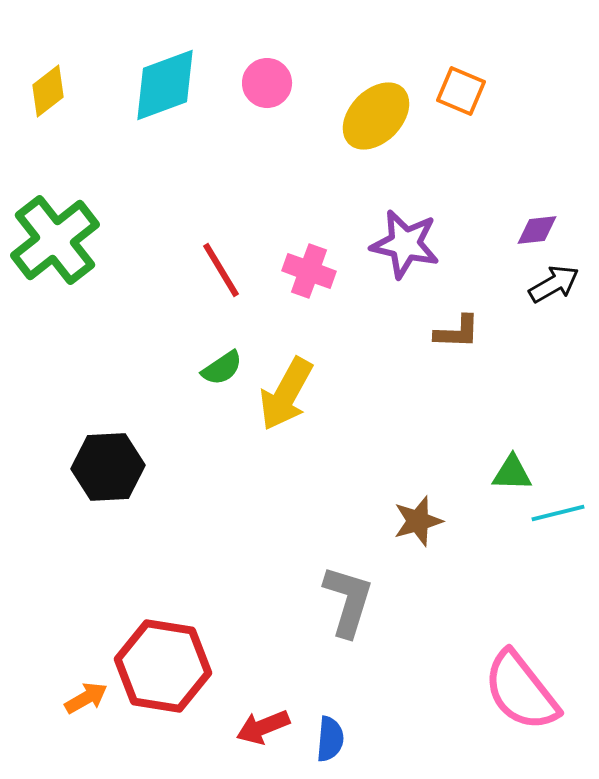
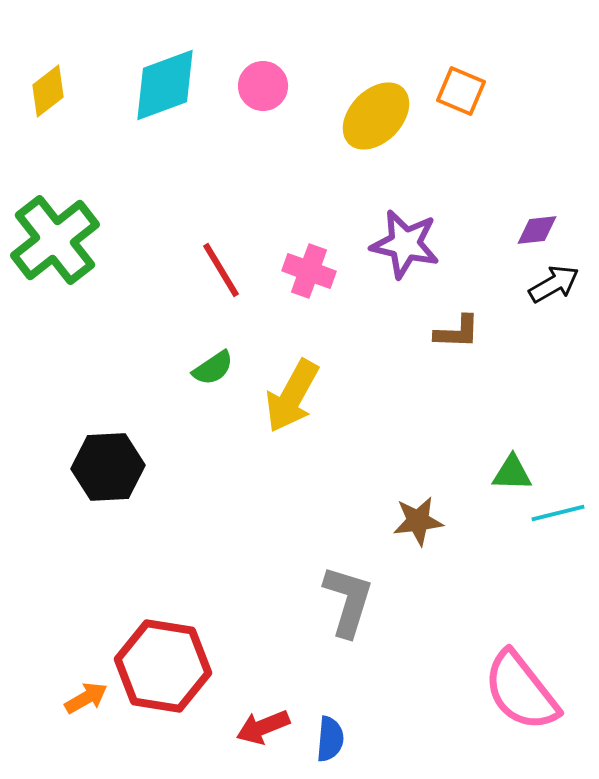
pink circle: moved 4 px left, 3 px down
green semicircle: moved 9 px left
yellow arrow: moved 6 px right, 2 px down
brown star: rotated 9 degrees clockwise
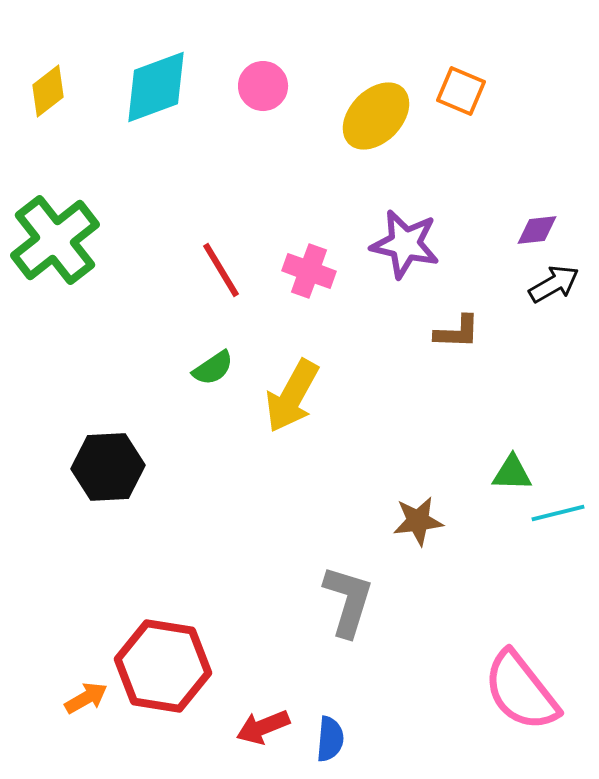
cyan diamond: moved 9 px left, 2 px down
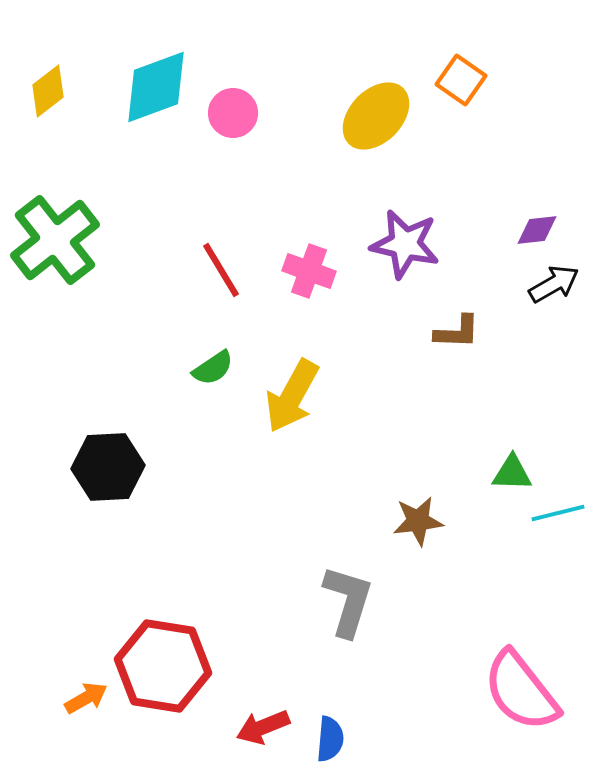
pink circle: moved 30 px left, 27 px down
orange square: moved 11 px up; rotated 12 degrees clockwise
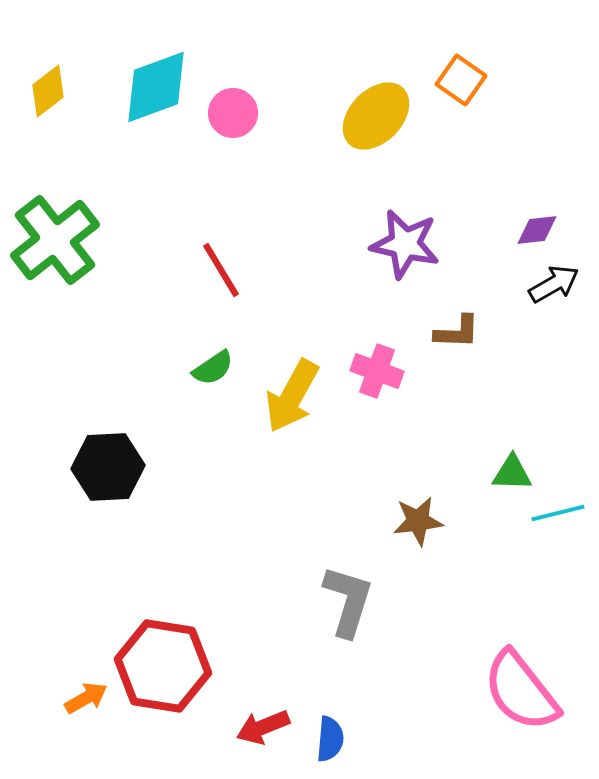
pink cross: moved 68 px right, 100 px down
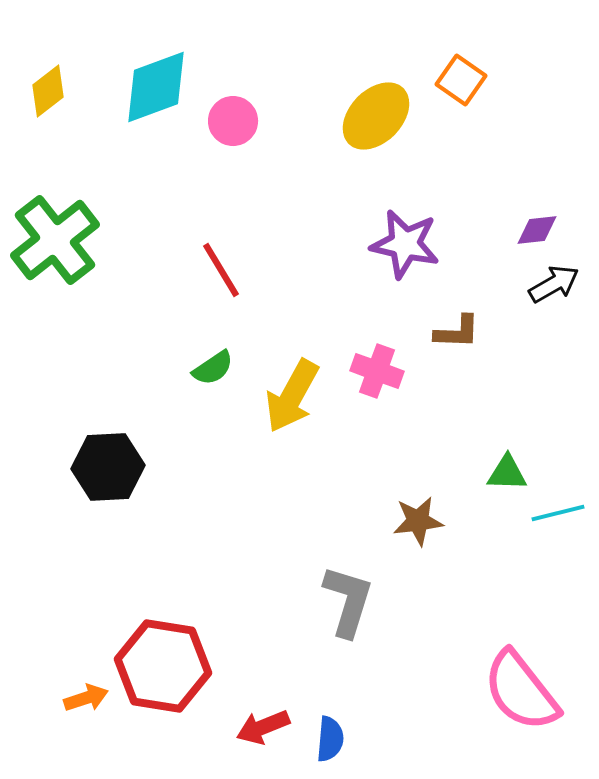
pink circle: moved 8 px down
green triangle: moved 5 px left
orange arrow: rotated 12 degrees clockwise
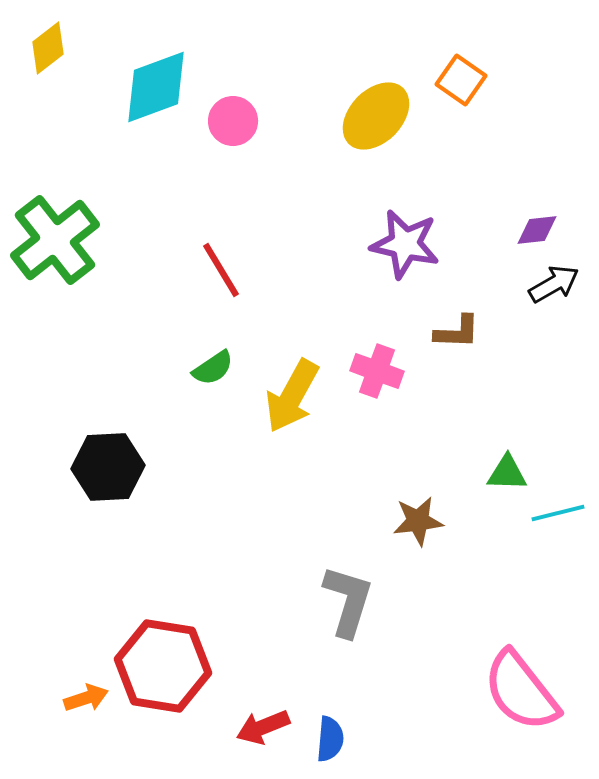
yellow diamond: moved 43 px up
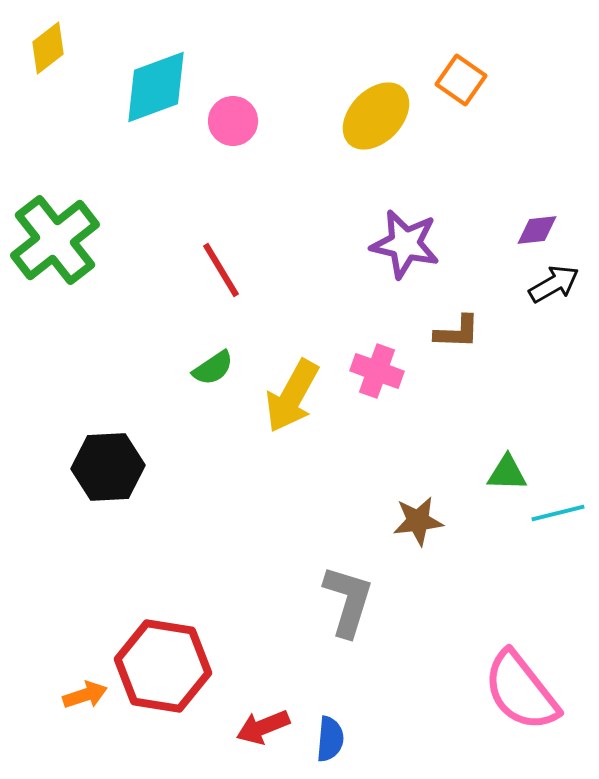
orange arrow: moved 1 px left, 3 px up
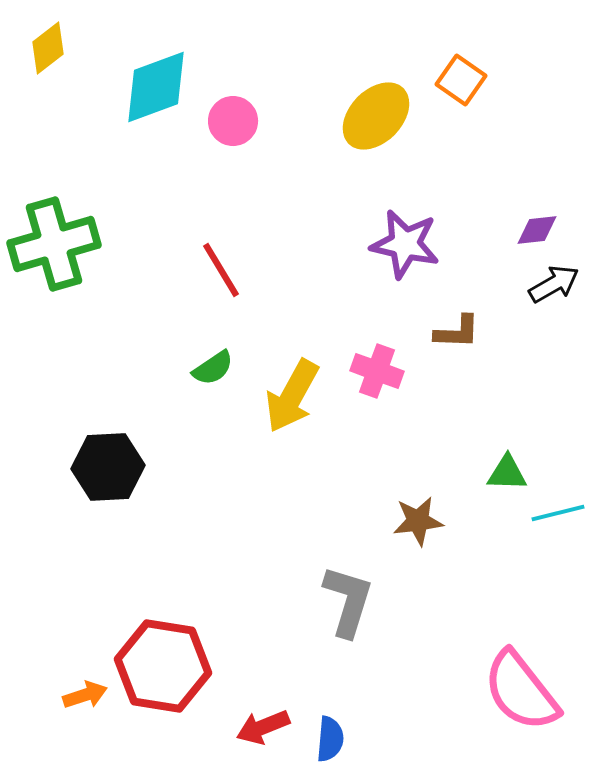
green cross: moved 1 px left, 4 px down; rotated 22 degrees clockwise
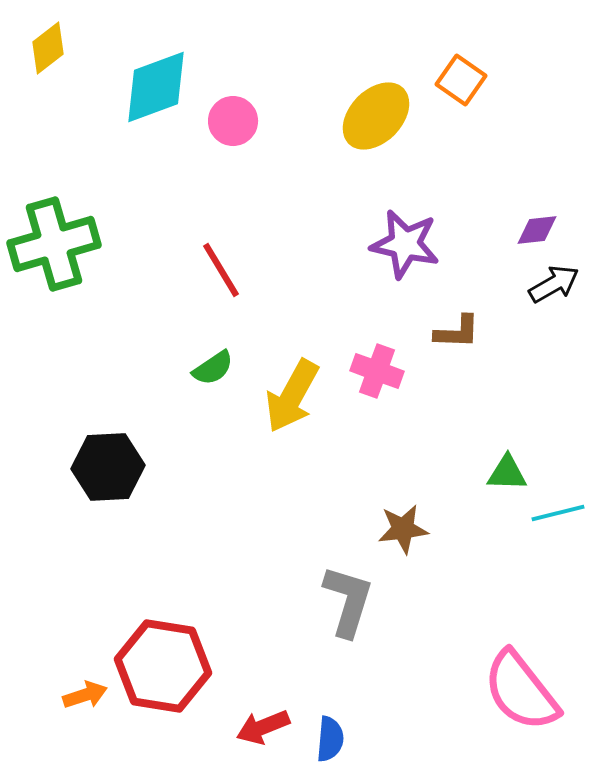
brown star: moved 15 px left, 8 px down
